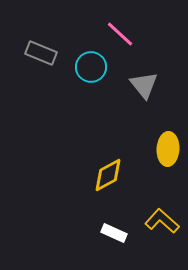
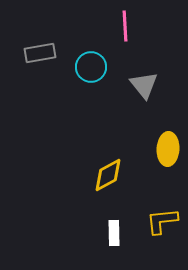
pink line: moved 5 px right, 8 px up; rotated 44 degrees clockwise
gray rectangle: moved 1 px left; rotated 32 degrees counterclockwise
yellow L-shape: rotated 48 degrees counterclockwise
white rectangle: rotated 65 degrees clockwise
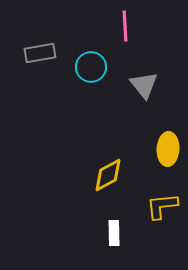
yellow L-shape: moved 15 px up
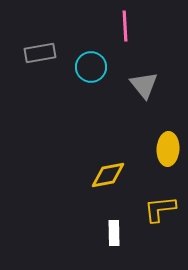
yellow diamond: rotated 18 degrees clockwise
yellow L-shape: moved 2 px left, 3 px down
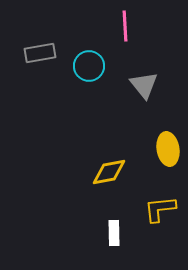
cyan circle: moved 2 px left, 1 px up
yellow ellipse: rotated 12 degrees counterclockwise
yellow diamond: moved 1 px right, 3 px up
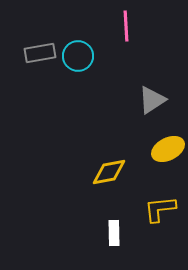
pink line: moved 1 px right
cyan circle: moved 11 px left, 10 px up
gray triangle: moved 8 px right, 15 px down; rotated 36 degrees clockwise
yellow ellipse: rotated 72 degrees clockwise
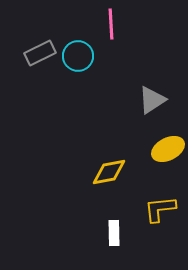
pink line: moved 15 px left, 2 px up
gray rectangle: rotated 16 degrees counterclockwise
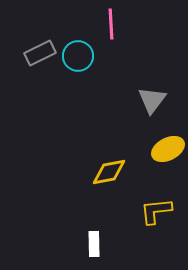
gray triangle: rotated 20 degrees counterclockwise
yellow L-shape: moved 4 px left, 2 px down
white rectangle: moved 20 px left, 11 px down
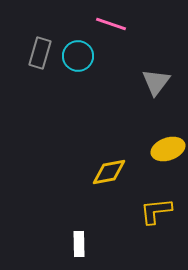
pink line: rotated 68 degrees counterclockwise
gray rectangle: rotated 48 degrees counterclockwise
gray triangle: moved 4 px right, 18 px up
yellow ellipse: rotated 8 degrees clockwise
white rectangle: moved 15 px left
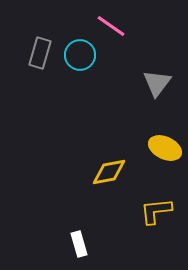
pink line: moved 2 px down; rotated 16 degrees clockwise
cyan circle: moved 2 px right, 1 px up
gray triangle: moved 1 px right, 1 px down
yellow ellipse: moved 3 px left, 1 px up; rotated 44 degrees clockwise
white rectangle: rotated 15 degrees counterclockwise
